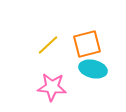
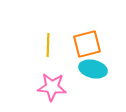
yellow line: rotated 45 degrees counterclockwise
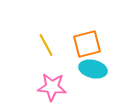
yellow line: moved 2 px left; rotated 30 degrees counterclockwise
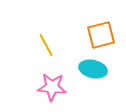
orange square: moved 14 px right, 9 px up
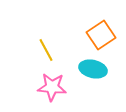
orange square: rotated 20 degrees counterclockwise
yellow line: moved 5 px down
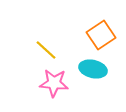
yellow line: rotated 20 degrees counterclockwise
pink star: moved 2 px right, 4 px up
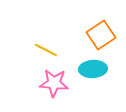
yellow line: rotated 15 degrees counterclockwise
cyan ellipse: rotated 16 degrees counterclockwise
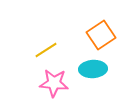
yellow line: rotated 60 degrees counterclockwise
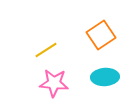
cyan ellipse: moved 12 px right, 8 px down
